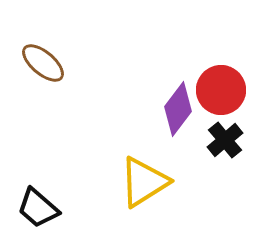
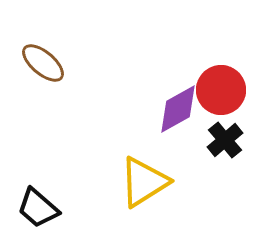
purple diamond: rotated 24 degrees clockwise
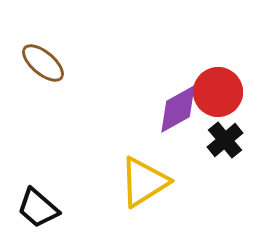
red circle: moved 3 px left, 2 px down
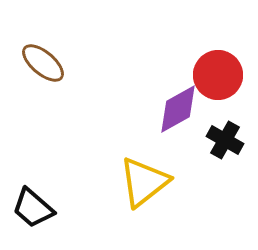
red circle: moved 17 px up
black cross: rotated 21 degrees counterclockwise
yellow triangle: rotated 6 degrees counterclockwise
black trapezoid: moved 5 px left
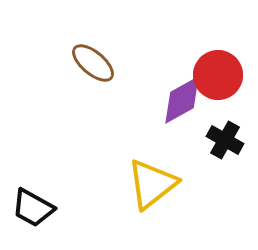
brown ellipse: moved 50 px right
purple diamond: moved 4 px right, 9 px up
yellow triangle: moved 8 px right, 2 px down
black trapezoid: rotated 12 degrees counterclockwise
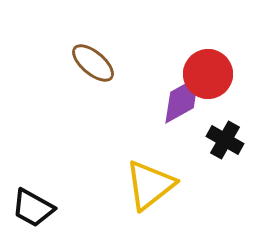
red circle: moved 10 px left, 1 px up
yellow triangle: moved 2 px left, 1 px down
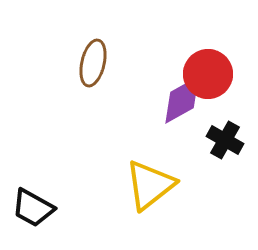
brown ellipse: rotated 63 degrees clockwise
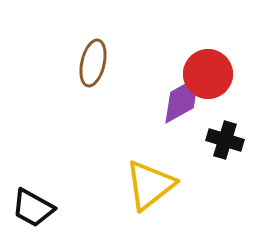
black cross: rotated 12 degrees counterclockwise
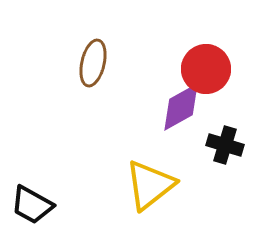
red circle: moved 2 px left, 5 px up
purple diamond: moved 1 px left, 7 px down
black cross: moved 5 px down
black trapezoid: moved 1 px left, 3 px up
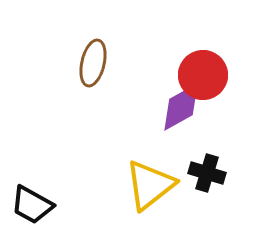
red circle: moved 3 px left, 6 px down
black cross: moved 18 px left, 28 px down
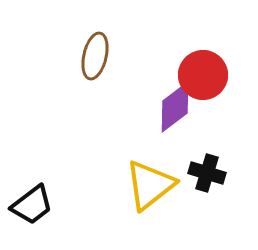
brown ellipse: moved 2 px right, 7 px up
purple diamond: moved 6 px left; rotated 8 degrees counterclockwise
black trapezoid: rotated 66 degrees counterclockwise
